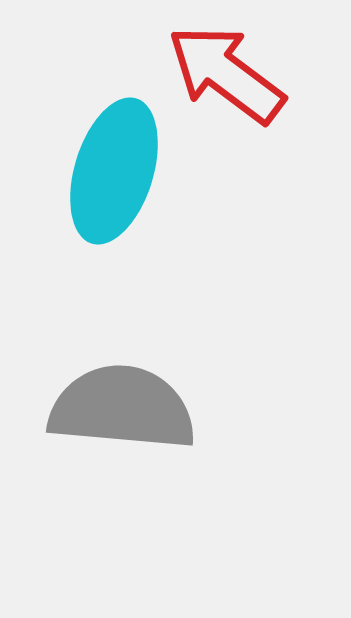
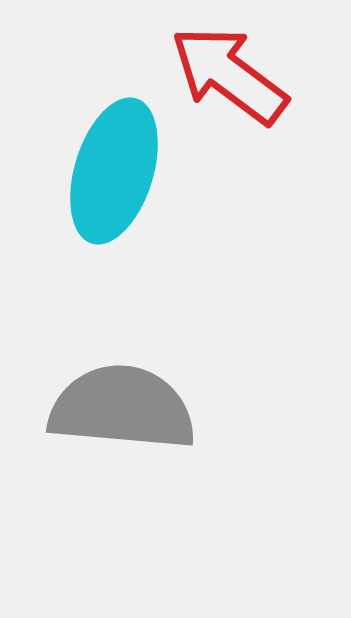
red arrow: moved 3 px right, 1 px down
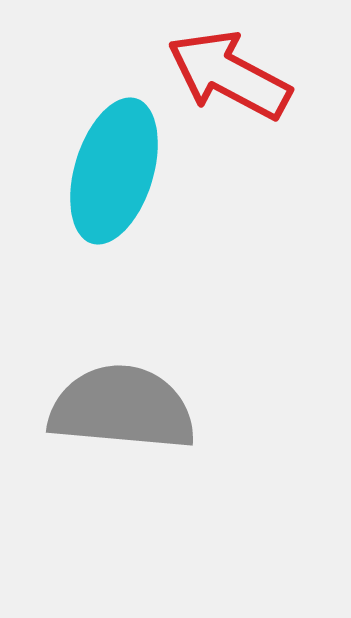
red arrow: rotated 9 degrees counterclockwise
